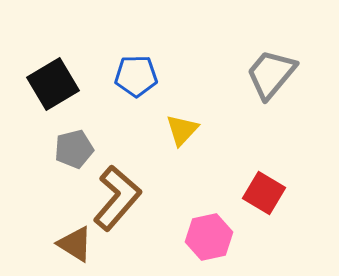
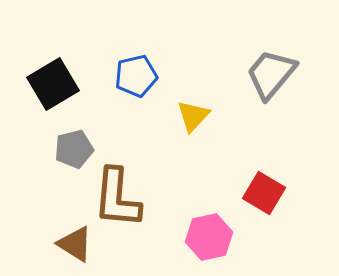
blue pentagon: rotated 12 degrees counterclockwise
yellow triangle: moved 11 px right, 14 px up
brown L-shape: rotated 144 degrees clockwise
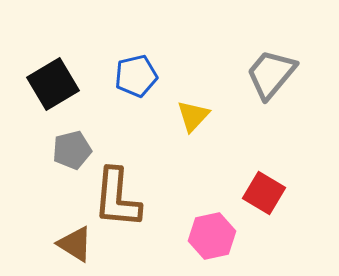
gray pentagon: moved 2 px left, 1 px down
pink hexagon: moved 3 px right, 1 px up
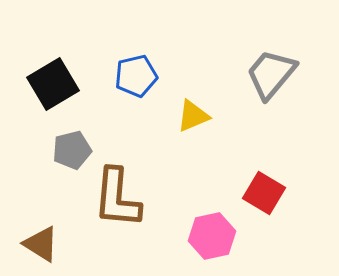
yellow triangle: rotated 24 degrees clockwise
brown triangle: moved 34 px left
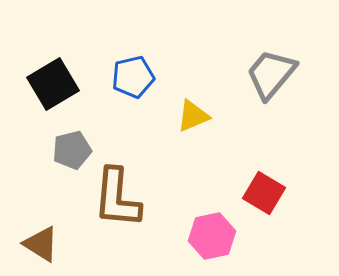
blue pentagon: moved 3 px left, 1 px down
